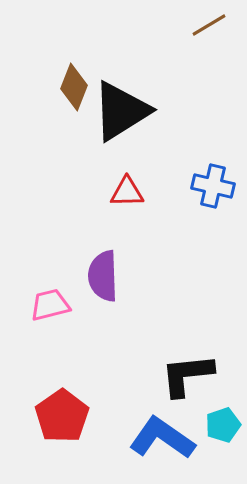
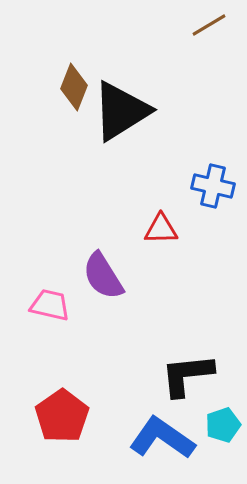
red triangle: moved 34 px right, 37 px down
purple semicircle: rotated 30 degrees counterclockwise
pink trapezoid: rotated 27 degrees clockwise
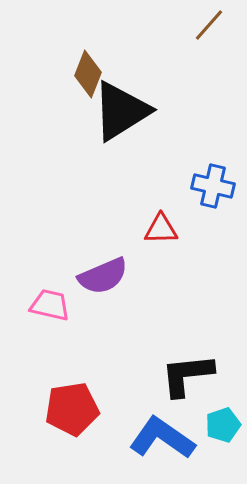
brown line: rotated 18 degrees counterclockwise
brown diamond: moved 14 px right, 13 px up
purple semicircle: rotated 81 degrees counterclockwise
red pentagon: moved 10 px right, 7 px up; rotated 26 degrees clockwise
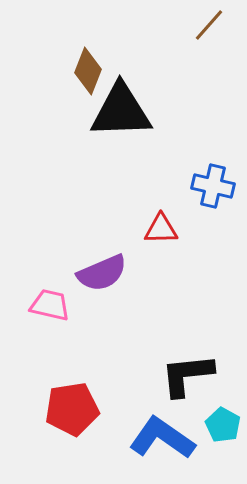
brown diamond: moved 3 px up
black triangle: rotated 30 degrees clockwise
purple semicircle: moved 1 px left, 3 px up
cyan pentagon: rotated 24 degrees counterclockwise
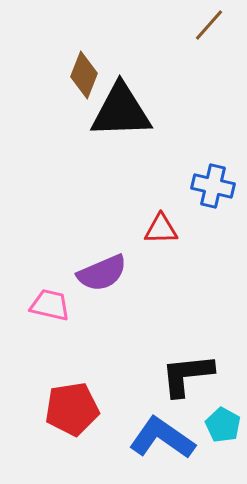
brown diamond: moved 4 px left, 4 px down
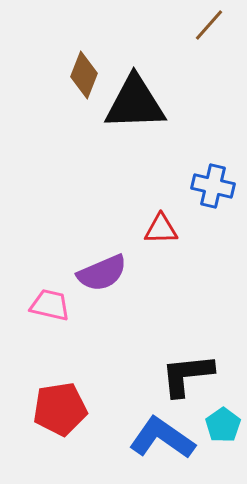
black triangle: moved 14 px right, 8 px up
red pentagon: moved 12 px left
cyan pentagon: rotated 8 degrees clockwise
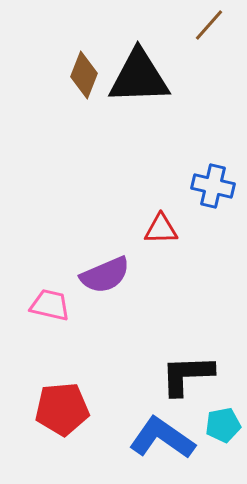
black triangle: moved 4 px right, 26 px up
purple semicircle: moved 3 px right, 2 px down
black L-shape: rotated 4 degrees clockwise
red pentagon: moved 2 px right; rotated 4 degrees clockwise
cyan pentagon: rotated 24 degrees clockwise
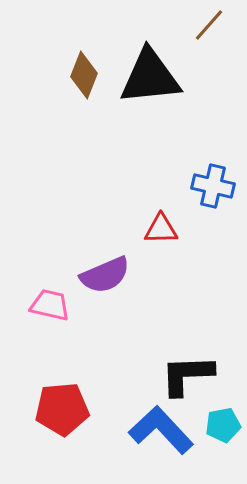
black triangle: moved 11 px right; rotated 4 degrees counterclockwise
blue L-shape: moved 1 px left, 8 px up; rotated 12 degrees clockwise
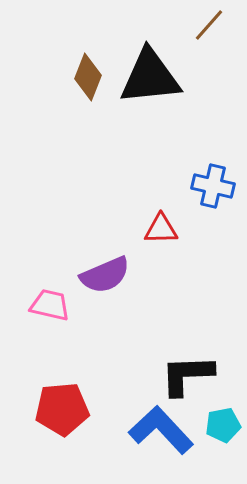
brown diamond: moved 4 px right, 2 px down
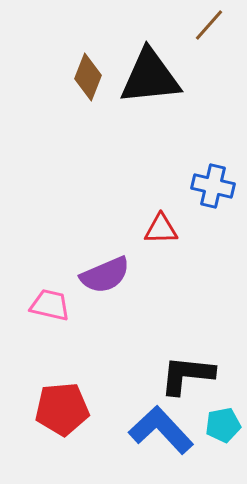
black L-shape: rotated 8 degrees clockwise
